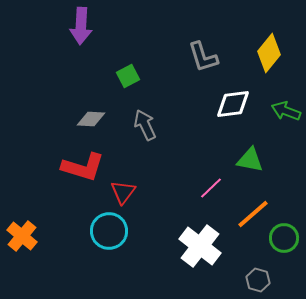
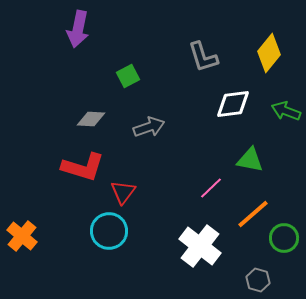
purple arrow: moved 3 px left, 3 px down; rotated 9 degrees clockwise
gray arrow: moved 4 px right, 2 px down; rotated 96 degrees clockwise
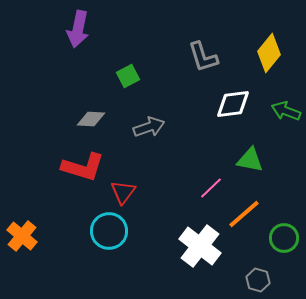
orange line: moved 9 px left
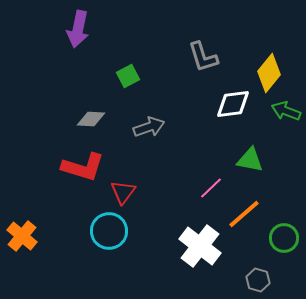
yellow diamond: moved 20 px down
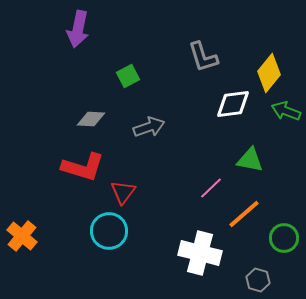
white cross: moved 7 px down; rotated 24 degrees counterclockwise
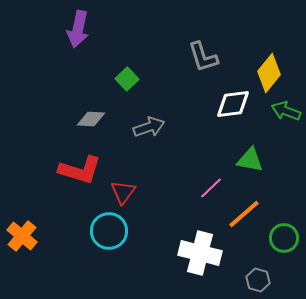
green square: moved 1 px left, 3 px down; rotated 15 degrees counterclockwise
red L-shape: moved 3 px left, 3 px down
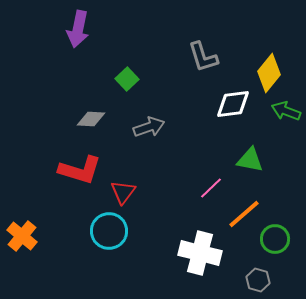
green circle: moved 9 px left, 1 px down
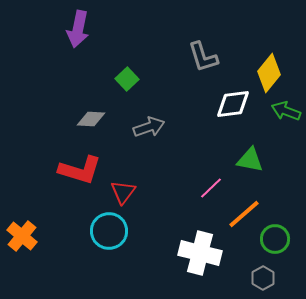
gray hexagon: moved 5 px right, 2 px up; rotated 15 degrees clockwise
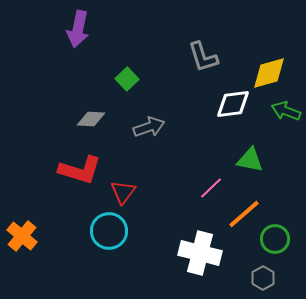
yellow diamond: rotated 36 degrees clockwise
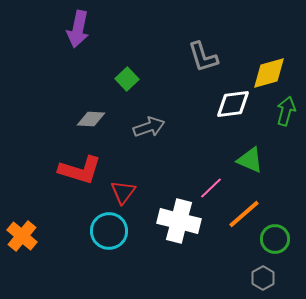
green arrow: rotated 84 degrees clockwise
green triangle: rotated 12 degrees clockwise
white cross: moved 21 px left, 32 px up
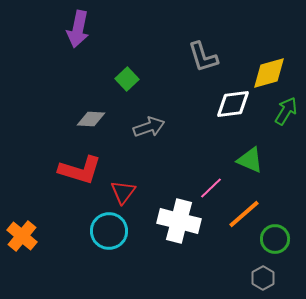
green arrow: rotated 16 degrees clockwise
